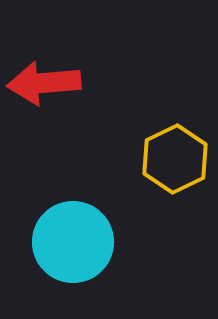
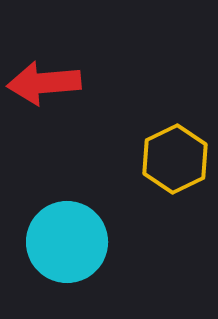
cyan circle: moved 6 px left
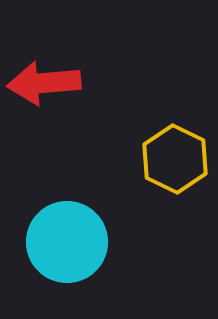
yellow hexagon: rotated 8 degrees counterclockwise
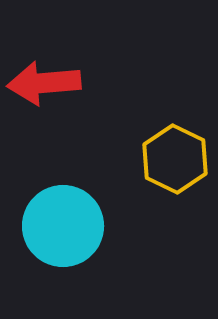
cyan circle: moved 4 px left, 16 px up
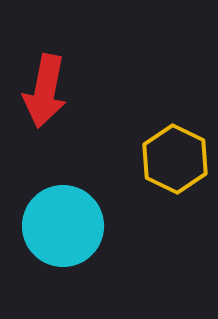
red arrow: moved 1 px right, 8 px down; rotated 74 degrees counterclockwise
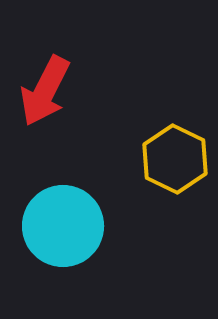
red arrow: rotated 16 degrees clockwise
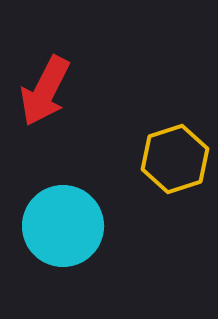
yellow hexagon: rotated 16 degrees clockwise
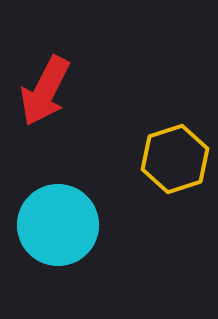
cyan circle: moved 5 px left, 1 px up
